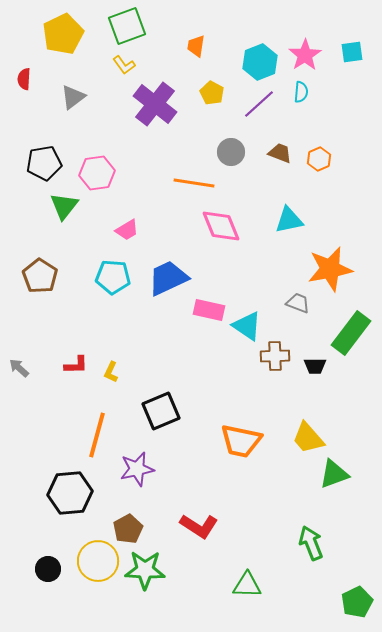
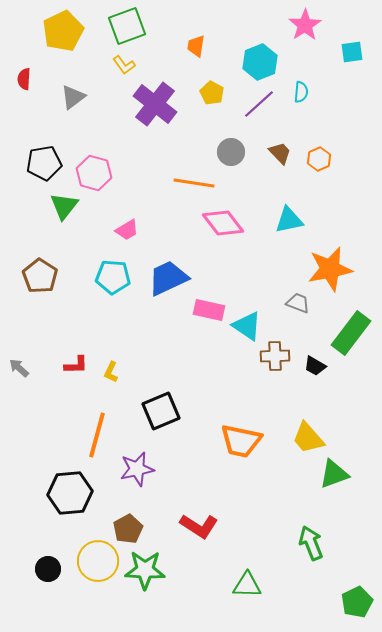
yellow pentagon at (63, 34): moved 3 px up
pink star at (305, 55): moved 30 px up
brown trapezoid at (280, 153): rotated 25 degrees clockwise
pink hexagon at (97, 173): moved 3 px left; rotated 24 degrees clockwise
pink diamond at (221, 226): moved 2 px right, 3 px up; rotated 15 degrees counterclockwise
black trapezoid at (315, 366): rotated 30 degrees clockwise
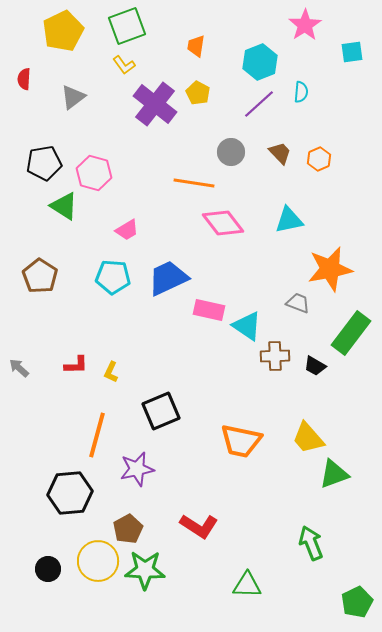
yellow pentagon at (212, 93): moved 14 px left
green triangle at (64, 206): rotated 36 degrees counterclockwise
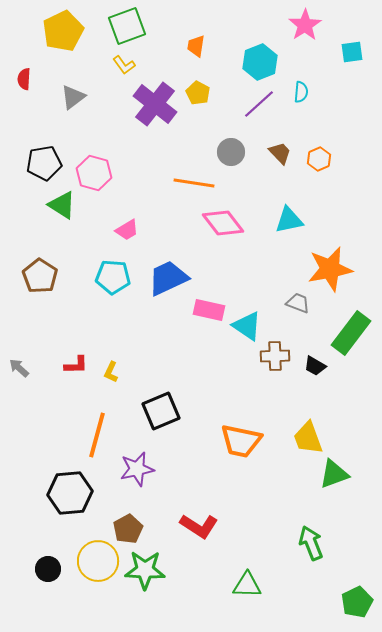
green triangle at (64, 206): moved 2 px left, 1 px up
yellow trapezoid at (308, 438): rotated 21 degrees clockwise
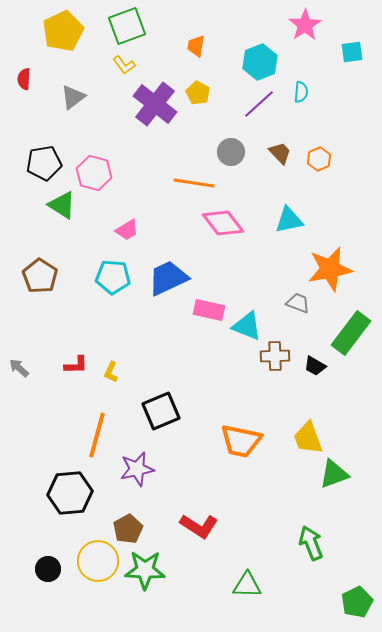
cyan triangle at (247, 326): rotated 12 degrees counterclockwise
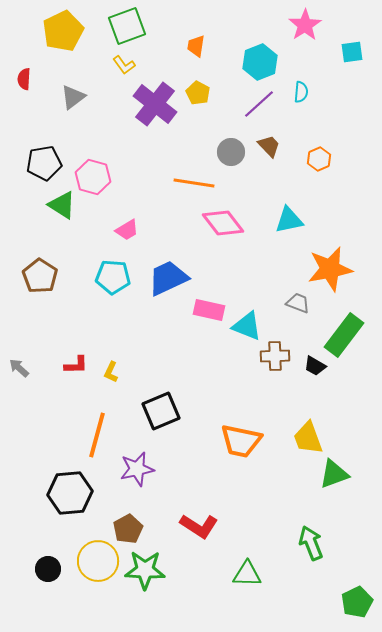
brown trapezoid at (280, 153): moved 11 px left, 7 px up
pink hexagon at (94, 173): moved 1 px left, 4 px down
green rectangle at (351, 333): moved 7 px left, 2 px down
green triangle at (247, 585): moved 11 px up
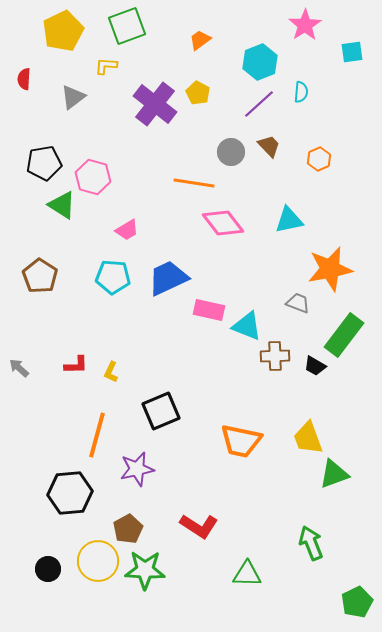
orange trapezoid at (196, 46): moved 4 px right, 6 px up; rotated 45 degrees clockwise
yellow L-shape at (124, 65): moved 18 px left, 1 px down; rotated 130 degrees clockwise
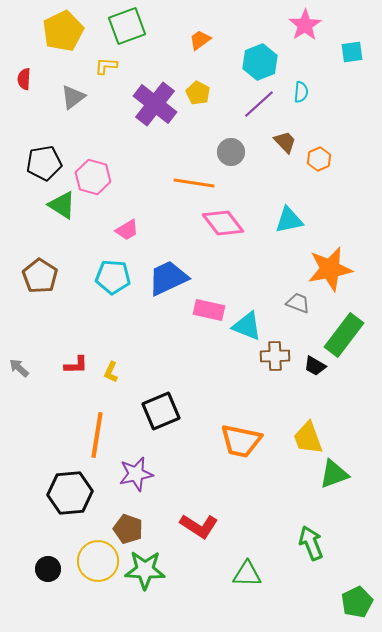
brown trapezoid at (269, 146): moved 16 px right, 4 px up
orange line at (97, 435): rotated 6 degrees counterclockwise
purple star at (137, 469): moved 1 px left, 5 px down
brown pentagon at (128, 529): rotated 24 degrees counterclockwise
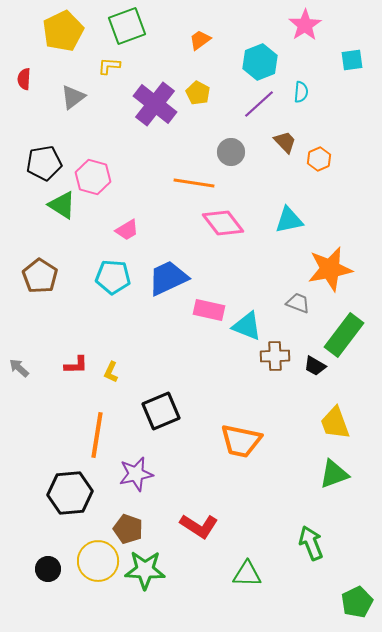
cyan square at (352, 52): moved 8 px down
yellow L-shape at (106, 66): moved 3 px right
yellow trapezoid at (308, 438): moved 27 px right, 15 px up
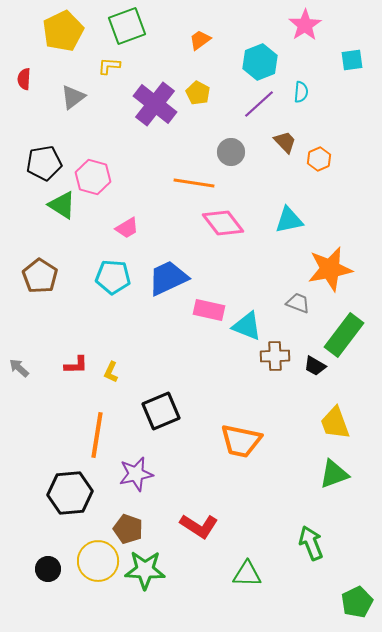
pink trapezoid at (127, 230): moved 2 px up
